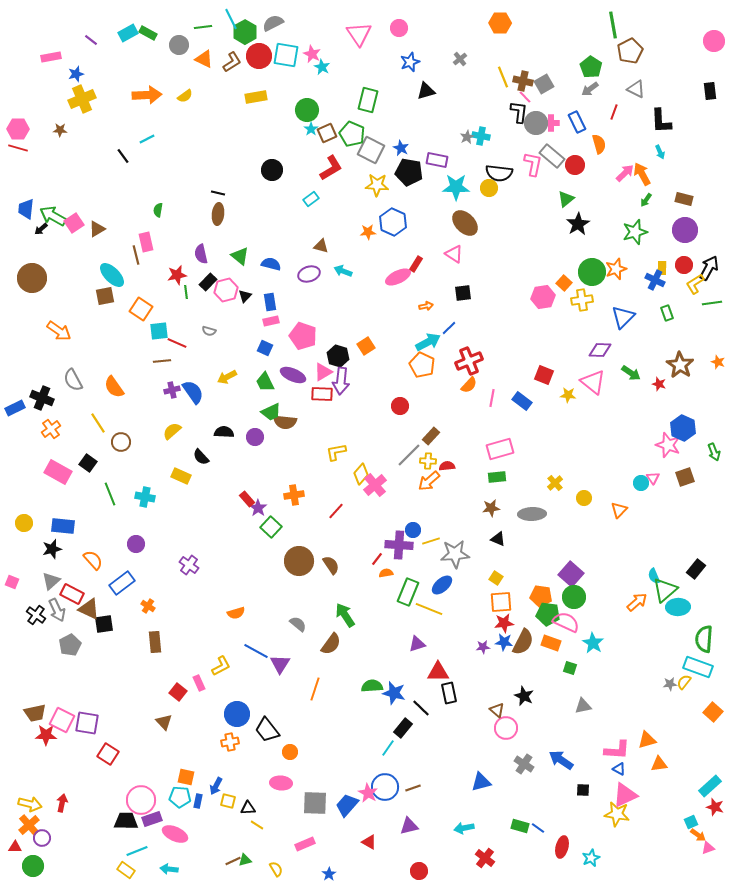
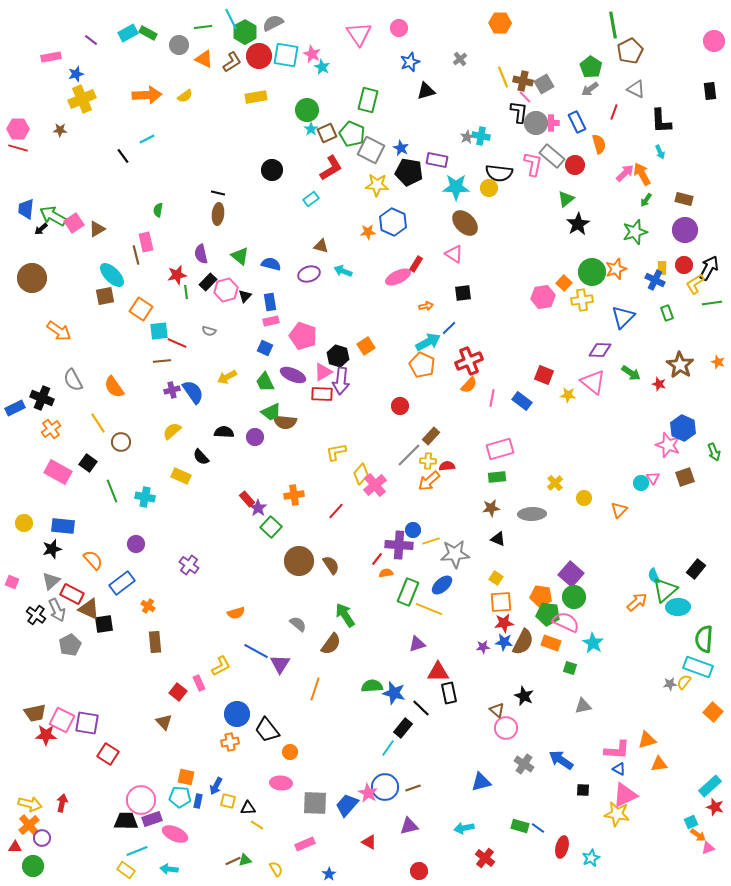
green line at (110, 494): moved 2 px right, 3 px up
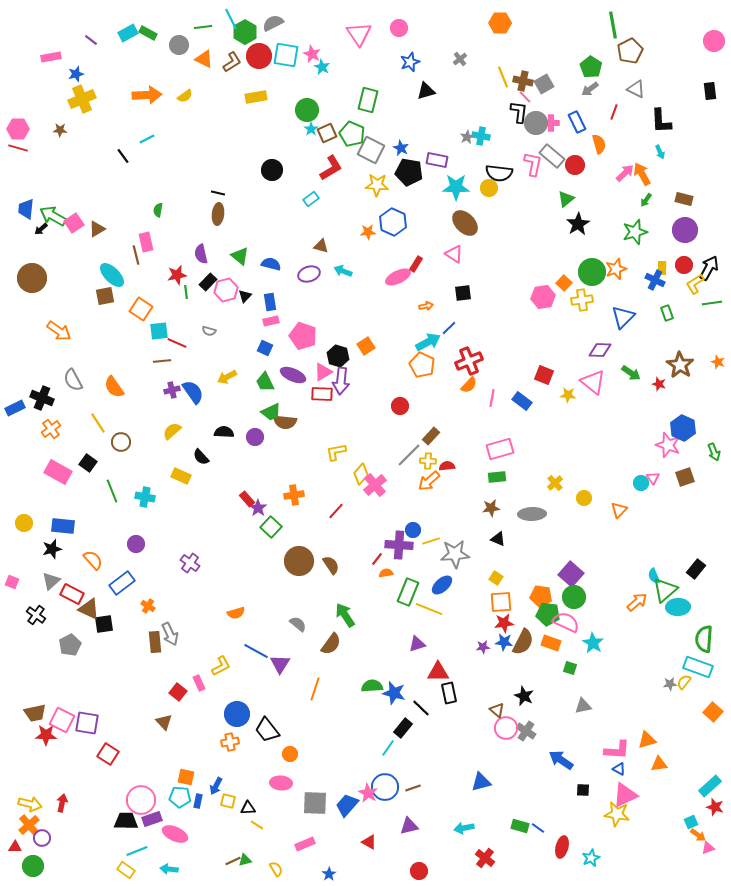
purple cross at (189, 565): moved 1 px right, 2 px up
gray arrow at (57, 610): moved 113 px right, 24 px down
orange circle at (290, 752): moved 2 px down
gray cross at (524, 764): moved 2 px right, 33 px up
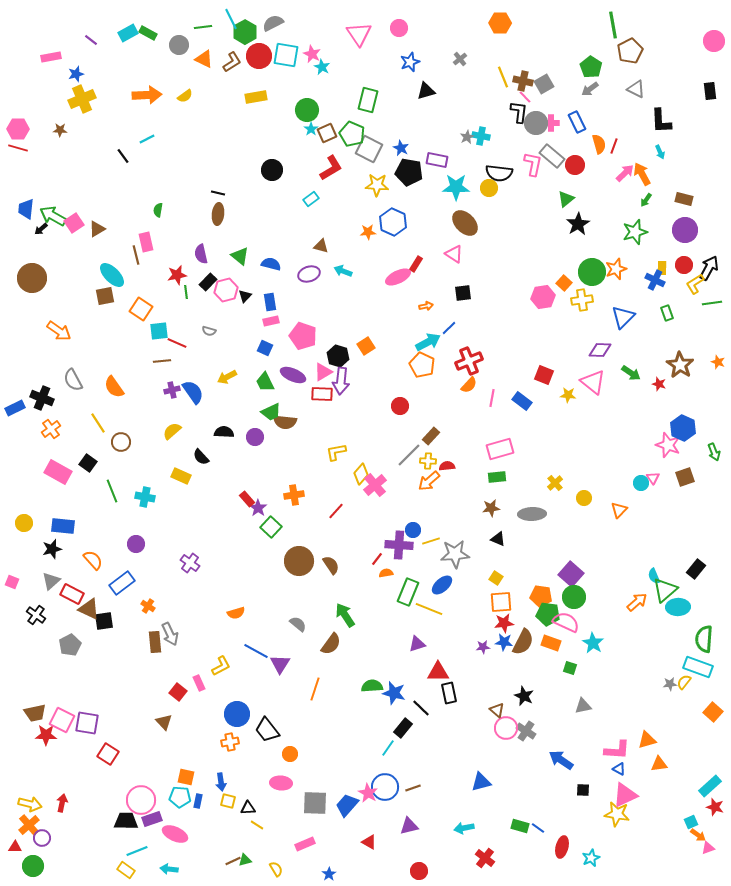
red line at (614, 112): moved 34 px down
gray square at (371, 150): moved 2 px left, 1 px up
black square at (104, 624): moved 3 px up
blue arrow at (216, 786): moved 5 px right, 4 px up; rotated 36 degrees counterclockwise
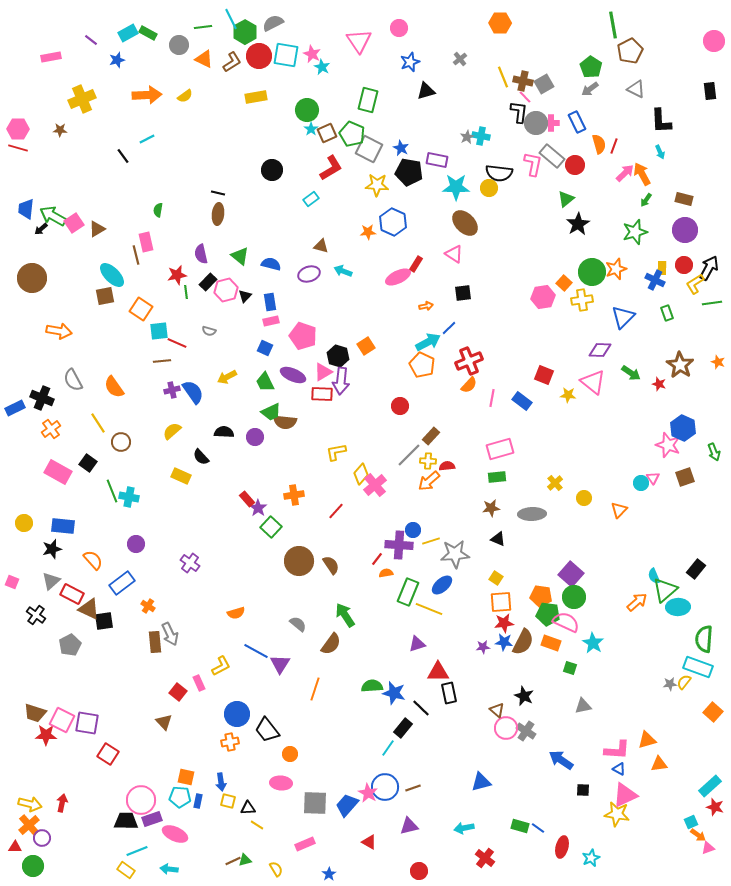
pink triangle at (359, 34): moved 7 px down
blue star at (76, 74): moved 41 px right, 14 px up
orange arrow at (59, 331): rotated 25 degrees counterclockwise
cyan cross at (145, 497): moved 16 px left
brown trapezoid at (35, 713): rotated 30 degrees clockwise
